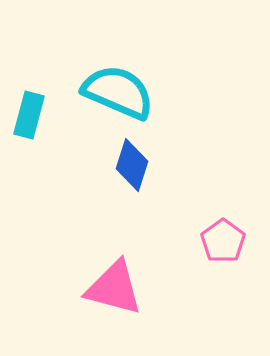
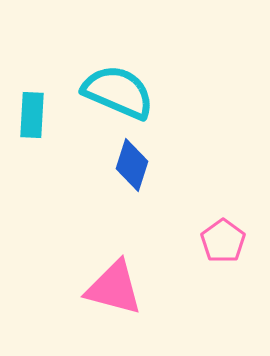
cyan rectangle: moved 3 px right; rotated 12 degrees counterclockwise
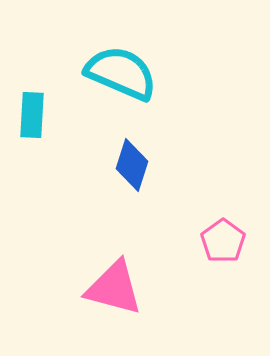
cyan semicircle: moved 3 px right, 19 px up
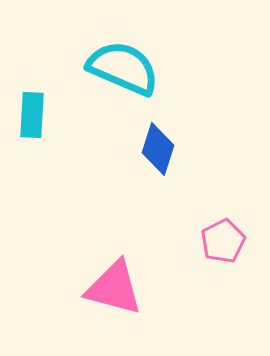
cyan semicircle: moved 2 px right, 5 px up
blue diamond: moved 26 px right, 16 px up
pink pentagon: rotated 9 degrees clockwise
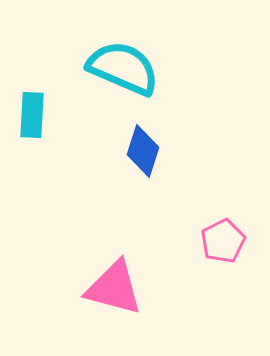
blue diamond: moved 15 px left, 2 px down
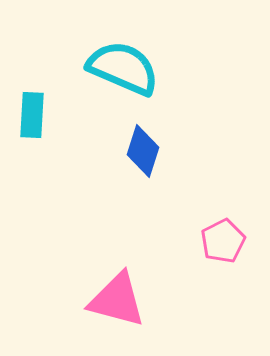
pink triangle: moved 3 px right, 12 px down
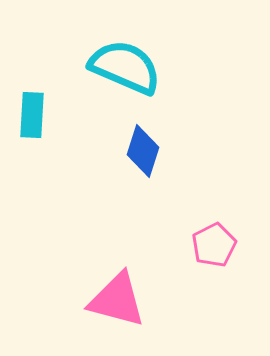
cyan semicircle: moved 2 px right, 1 px up
pink pentagon: moved 9 px left, 4 px down
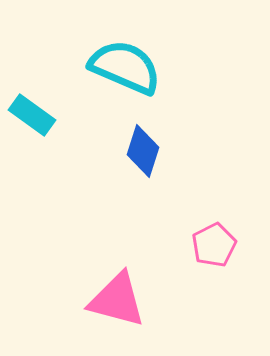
cyan rectangle: rotated 57 degrees counterclockwise
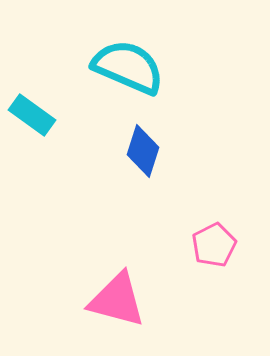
cyan semicircle: moved 3 px right
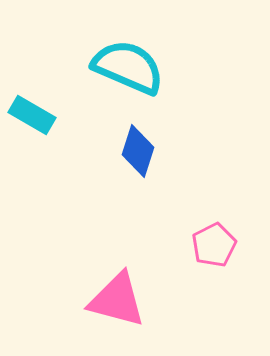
cyan rectangle: rotated 6 degrees counterclockwise
blue diamond: moved 5 px left
